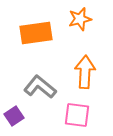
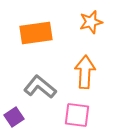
orange star: moved 11 px right, 3 px down
purple square: moved 1 px down
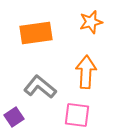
orange arrow: moved 1 px right
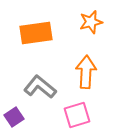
pink square: rotated 24 degrees counterclockwise
